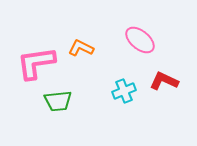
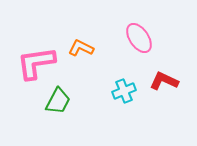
pink ellipse: moved 1 px left, 2 px up; rotated 16 degrees clockwise
green trapezoid: rotated 56 degrees counterclockwise
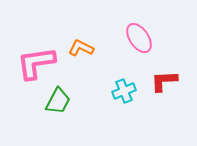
red L-shape: rotated 28 degrees counterclockwise
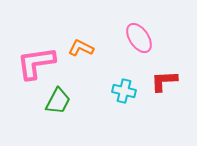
cyan cross: rotated 35 degrees clockwise
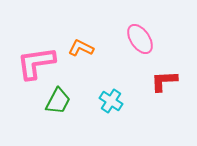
pink ellipse: moved 1 px right, 1 px down
cyan cross: moved 13 px left, 10 px down; rotated 20 degrees clockwise
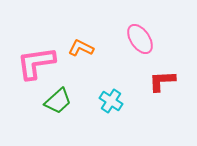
red L-shape: moved 2 px left
green trapezoid: rotated 20 degrees clockwise
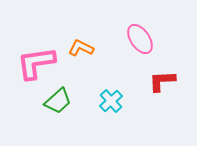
cyan cross: rotated 15 degrees clockwise
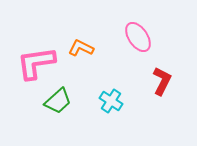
pink ellipse: moved 2 px left, 2 px up
red L-shape: rotated 120 degrees clockwise
cyan cross: rotated 15 degrees counterclockwise
